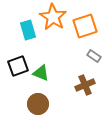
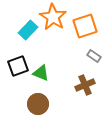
cyan rectangle: rotated 60 degrees clockwise
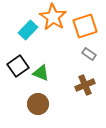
gray rectangle: moved 5 px left, 2 px up
black square: rotated 15 degrees counterclockwise
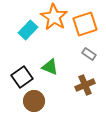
orange star: moved 1 px right
orange square: moved 2 px up
black square: moved 4 px right, 11 px down
green triangle: moved 9 px right, 6 px up
brown circle: moved 4 px left, 3 px up
